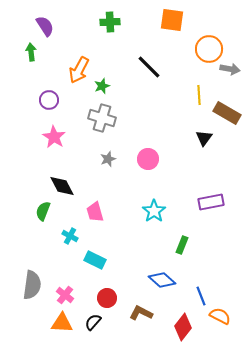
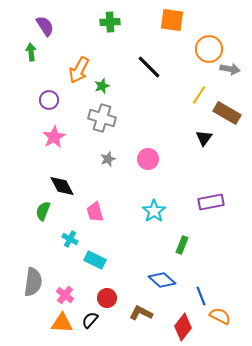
yellow line: rotated 36 degrees clockwise
pink star: rotated 10 degrees clockwise
cyan cross: moved 3 px down
gray semicircle: moved 1 px right, 3 px up
black semicircle: moved 3 px left, 2 px up
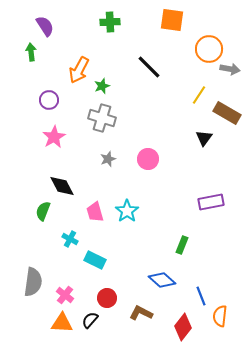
cyan star: moved 27 px left
orange semicircle: rotated 110 degrees counterclockwise
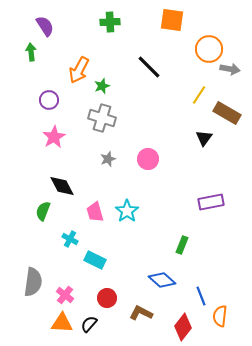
black semicircle: moved 1 px left, 4 px down
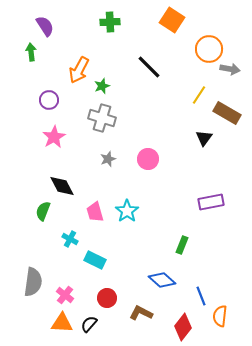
orange square: rotated 25 degrees clockwise
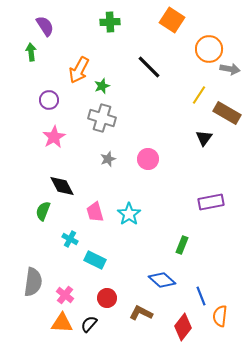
cyan star: moved 2 px right, 3 px down
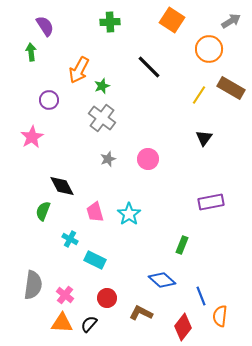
gray arrow: moved 1 px right, 48 px up; rotated 42 degrees counterclockwise
brown rectangle: moved 4 px right, 25 px up
gray cross: rotated 20 degrees clockwise
pink star: moved 22 px left
gray semicircle: moved 3 px down
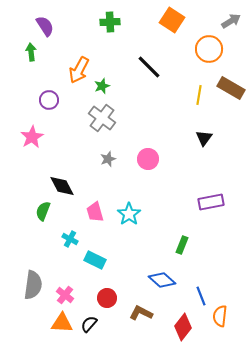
yellow line: rotated 24 degrees counterclockwise
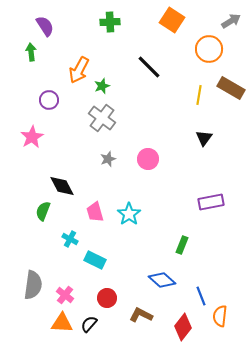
brown L-shape: moved 2 px down
